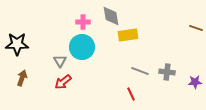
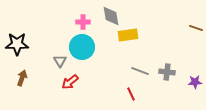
red arrow: moved 7 px right
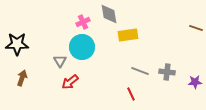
gray diamond: moved 2 px left, 2 px up
pink cross: rotated 24 degrees counterclockwise
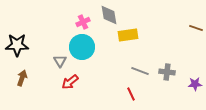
gray diamond: moved 1 px down
black star: moved 1 px down
purple star: moved 2 px down
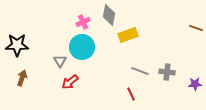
gray diamond: rotated 20 degrees clockwise
yellow rectangle: rotated 12 degrees counterclockwise
